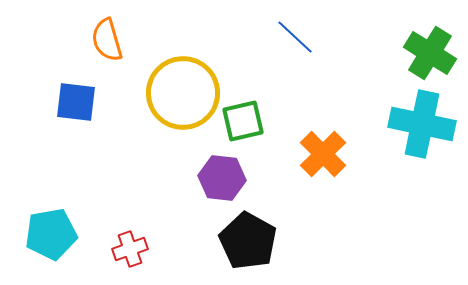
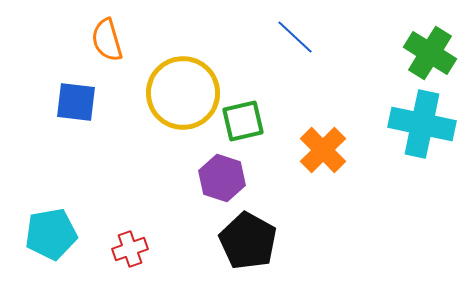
orange cross: moved 4 px up
purple hexagon: rotated 12 degrees clockwise
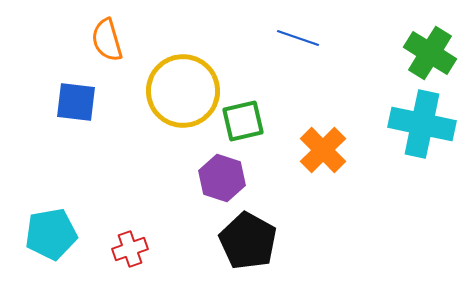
blue line: moved 3 px right, 1 px down; rotated 24 degrees counterclockwise
yellow circle: moved 2 px up
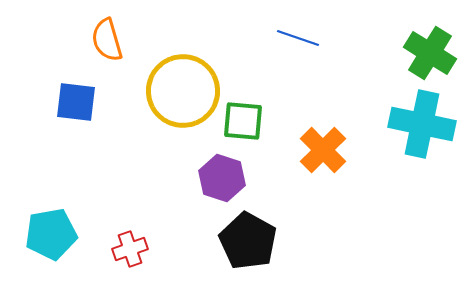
green square: rotated 18 degrees clockwise
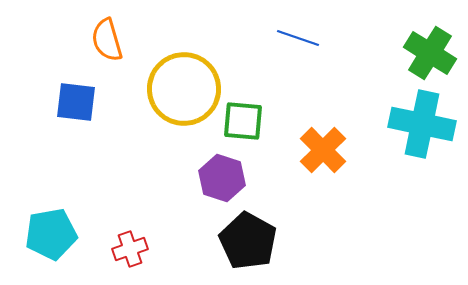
yellow circle: moved 1 px right, 2 px up
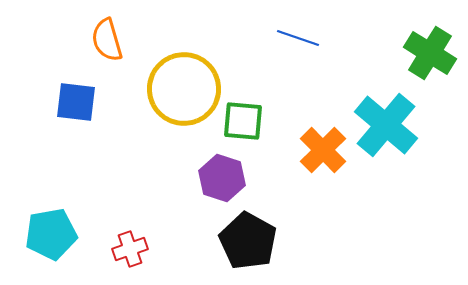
cyan cross: moved 36 px left, 1 px down; rotated 28 degrees clockwise
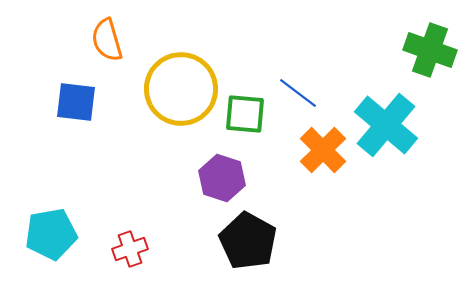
blue line: moved 55 px down; rotated 18 degrees clockwise
green cross: moved 3 px up; rotated 12 degrees counterclockwise
yellow circle: moved 3 px left
green square: moved 2 px right, 7 px up
